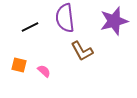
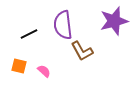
purple semicircle: moved 2 px left, 7 px down
black line: moved 1 px left, 7 px down
orange square: moved 1 px down
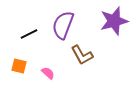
purple semicircle: rotated 28 degrees clockwise
brown L-shape: moved 4 px down
pink semicircle: moved 4 px right, 2 px down
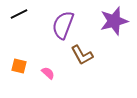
black line: moved 10 px left, 20 px up
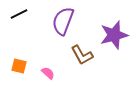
purple star: moved 14 px down
purple semicircle: moved 4 px up
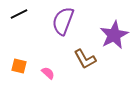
purple star: rotated 12 degrees counterclockwise
brown L-shape: moved 3 px right, 4 px down
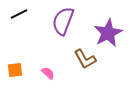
purple star: moved 6 px left, 2 px up
orange square: moved 4 px left, 4 px down; rotated 21 degrees counterclockwise
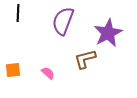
black line: moved 1 px left, 1 px up; rotated 60 degrees counterclockwise
brown L-shape: rotated 105 degrees clockwise
orange square: moved 2 px left
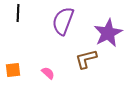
brown L-shape: moved 1 px right
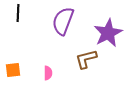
pink semicircle: rotated 48 degrees clockwise
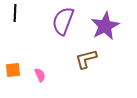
black line: moved 3 px left
purple star: moved 3 px left, 7 px up
pink semicircle: moved 8 px left, 2 px down; rotated 24 degrees counterclockwise
